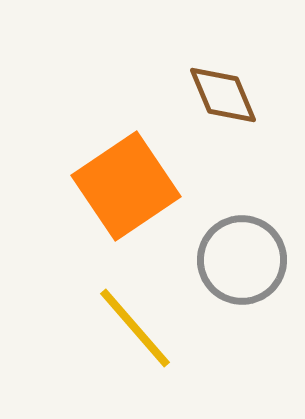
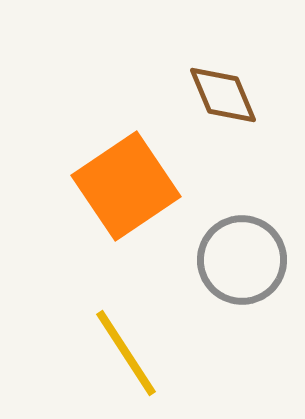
yellow line: moved 9 px left, 25 px down; rotated 8 degrees clockwise
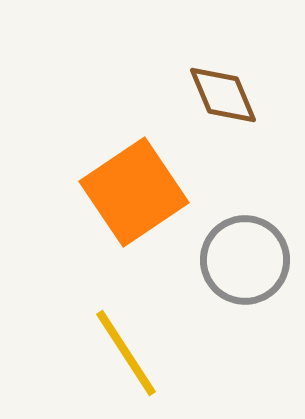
orange square: moved 8 px right, 6 px down
gray circle: moved 3 px right
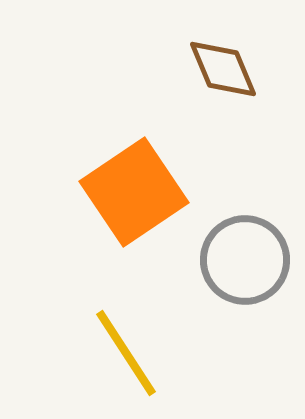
brown diamond: moved 26 px up
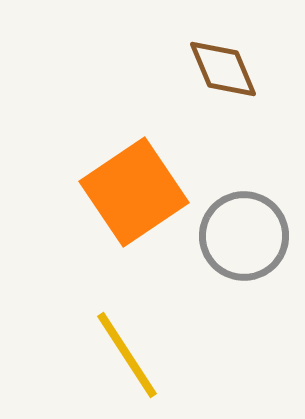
gray circle: moved 1 px left, 24 px up
yellow line: moved 1 px right, 2 px down
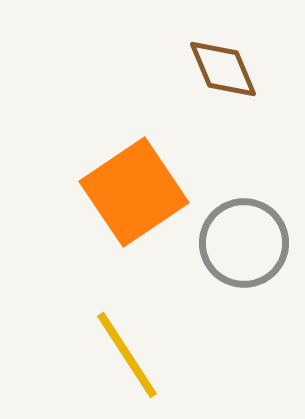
gray circle: moved 7 px down
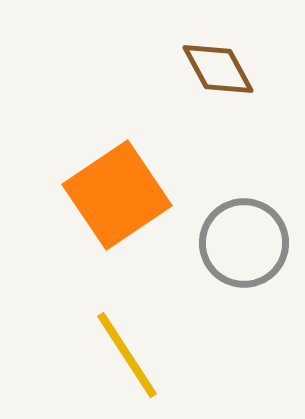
brown diamond: moved 5 px left; rotated 6 degrees counterclockwise
orange square: moved 17 px left, 3 px down
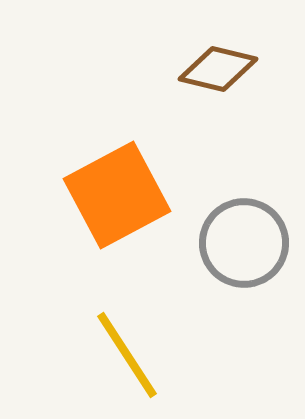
brown diamond: rotated 48 degrees counterclockwise
orange square: rotated 6 degrees clockwise
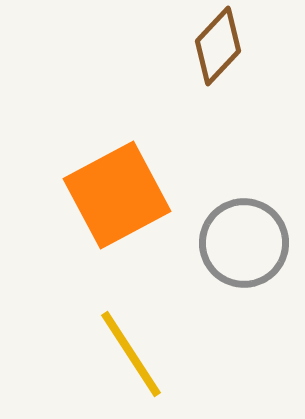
brown diamond: moved 23 px up; rotated 60 degrees counterclockwise
yellow line: moved 4 px right, 1 px up
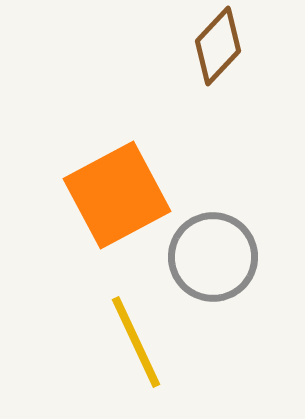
gray circle: moved 31 px left, 14 px down
yellow line: moved 5 px right, 12 px up; rotated 8 degrees clockwise
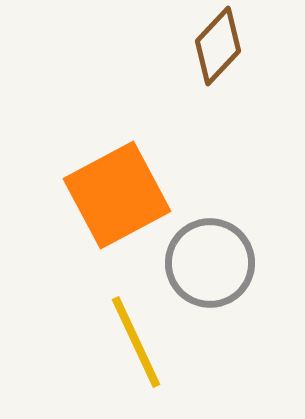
gray circle: moved 3 px left, 6 px down
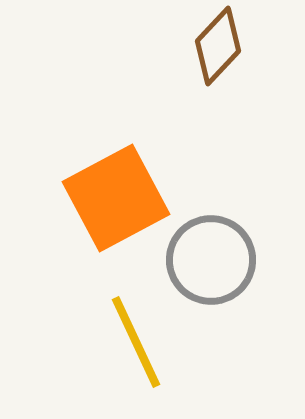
orange square: moved 1 px left, 3 px down
gray circle: moved 1 px right, 3 px up
